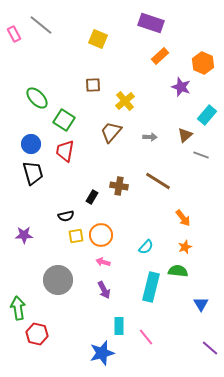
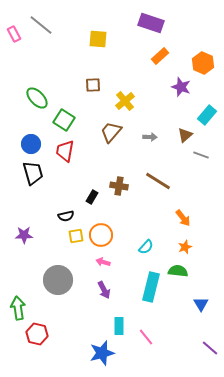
yellow square at (98, 39): rotated 18 degrees counterclockwise
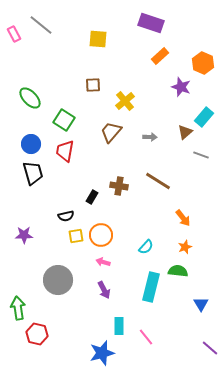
green ellipse at (37, 98): moved 7 px left
cyan rectangle at (207, 115): moved 3 px left, 2 px down
brown triangle at (185, 135): moved 3 px up
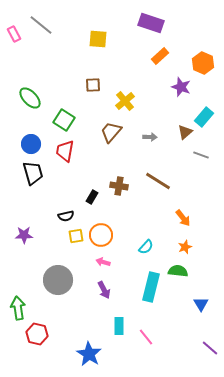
blue star at (102, 353): moved 13 px left, 1 px down; rotated 25 degrees counterclockwise
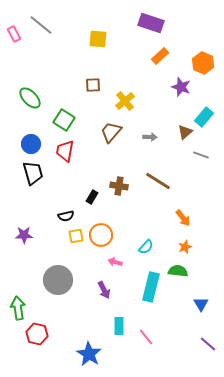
pink arrow at (103, 262): moved 12 px right
purple line at (210, 348): moved 2 px left, 4 px up
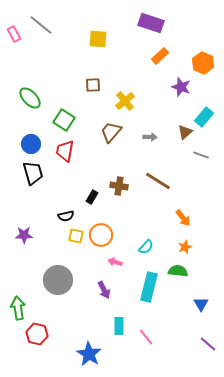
yellow square at (76, 236): rotated 21 degrees clockwise
cyan rectangle at (151, 287): moved 2 px left
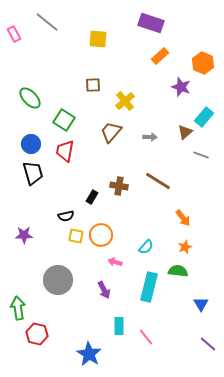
gray line at (41, 25): moved 6 px right, 3 px up
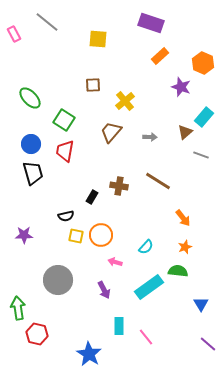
cyan rectangle at (149, 287): rotated 40 degrees clockwise
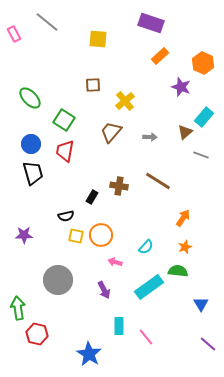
orange arrow at (183, 218): rotated 108 degrees counterclockwise
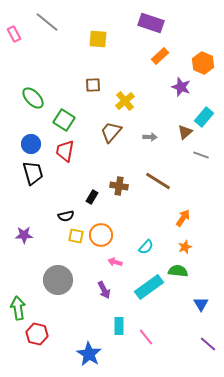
green ellipse at (30, 98): moved 3 px right
